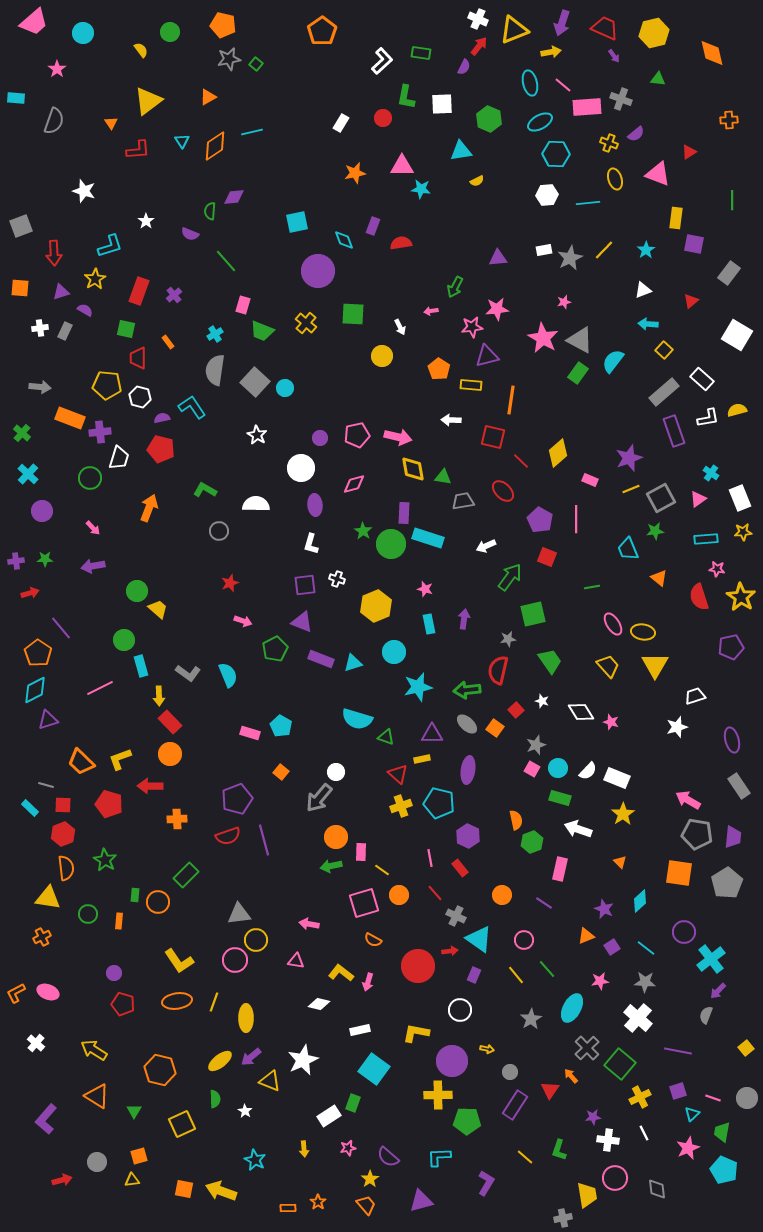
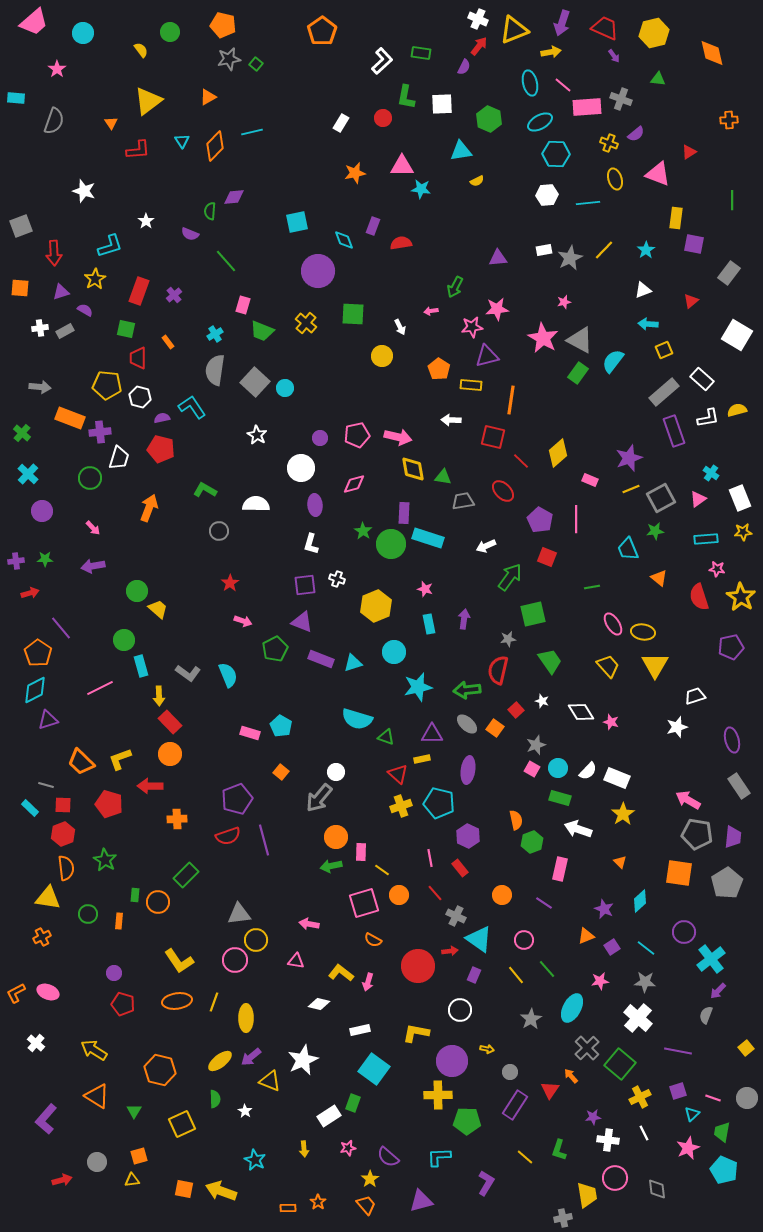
orange diamond at (215, 146): rotated 12 degrees counterclockwise
gray rectangle at (65, 331): rotated 36 degrees clockwise
yellow square at (664, 350): rotated 24 degrees clockwise
red star at (230, 583): rotated 12 degrees counterclockwise
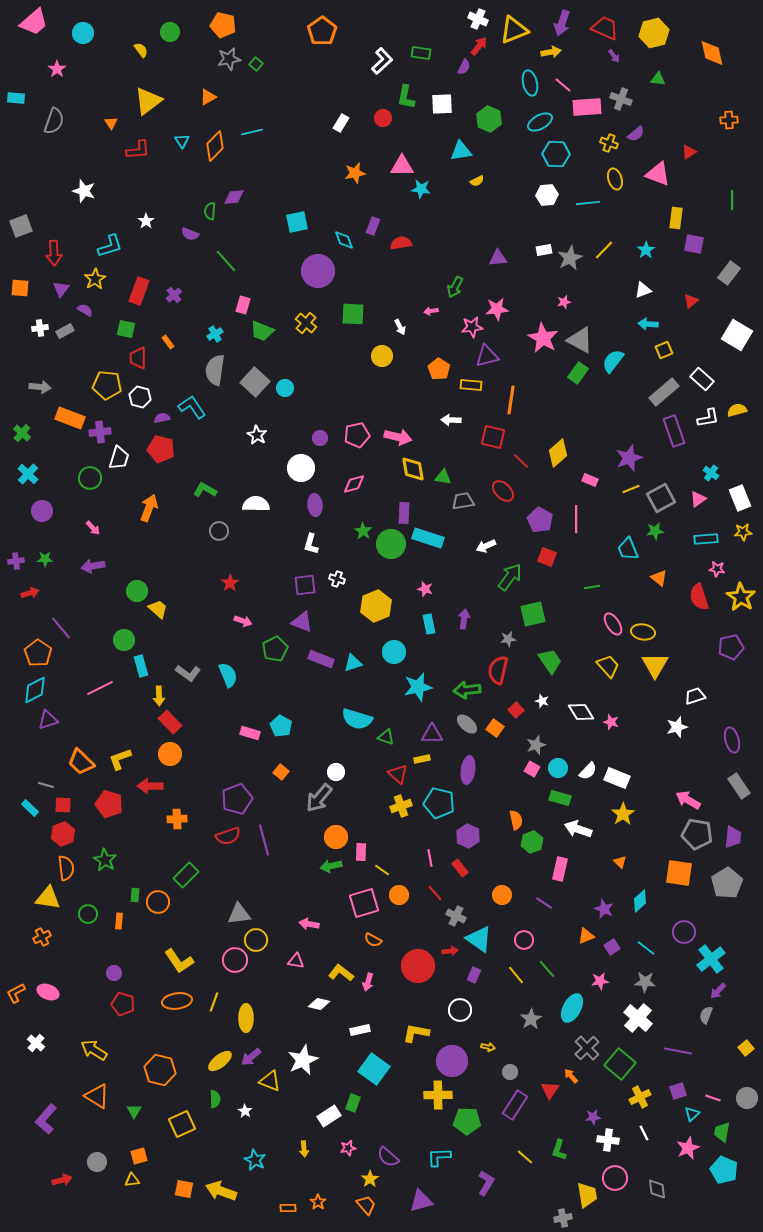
purple triangle at (61, 292): moved 3 px up; rotated 36 degrees counterclockwise
yellow arrow at (487, 1049): moved 1 px right, 2 px up
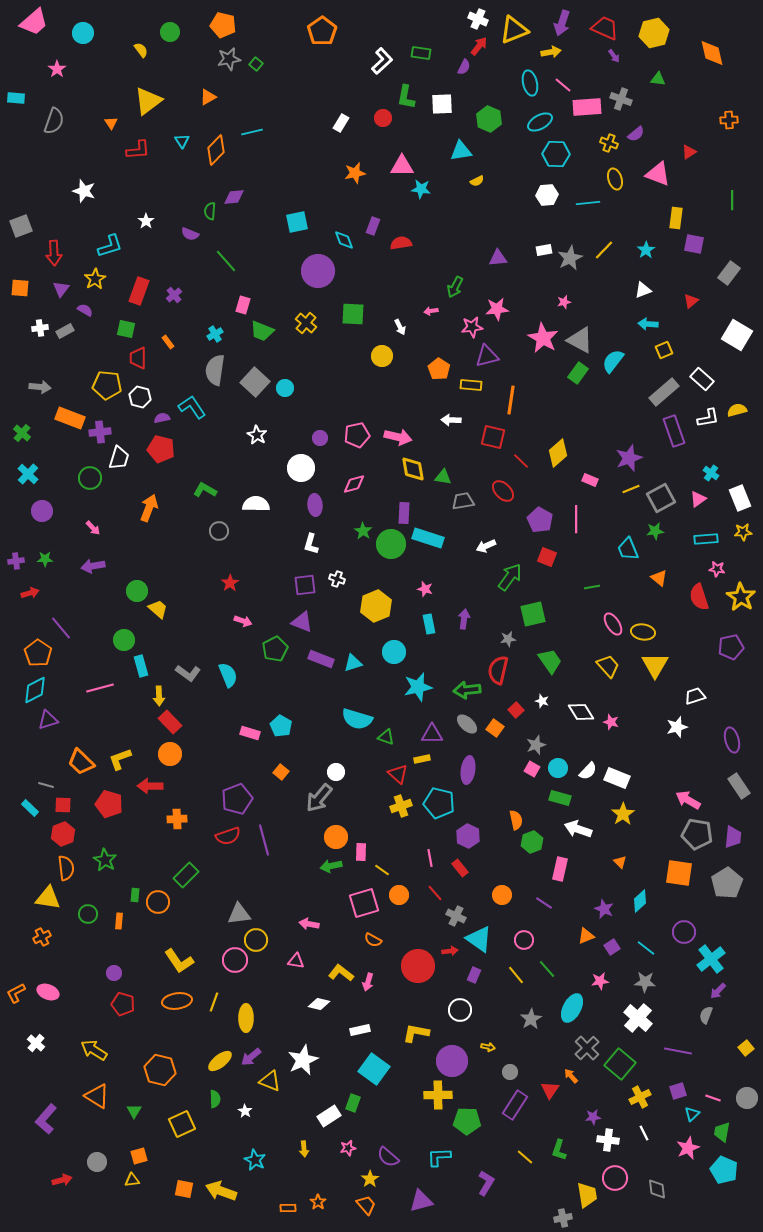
orange diamond at (215, 146): moved 1 px right, 4 px down
pink line at (100, 688): rotated 12 degrees clockwise
